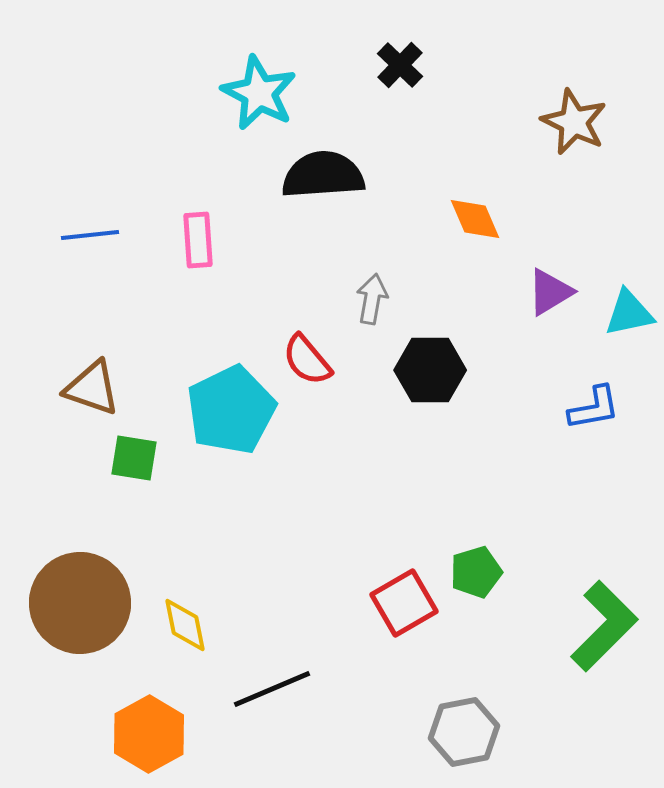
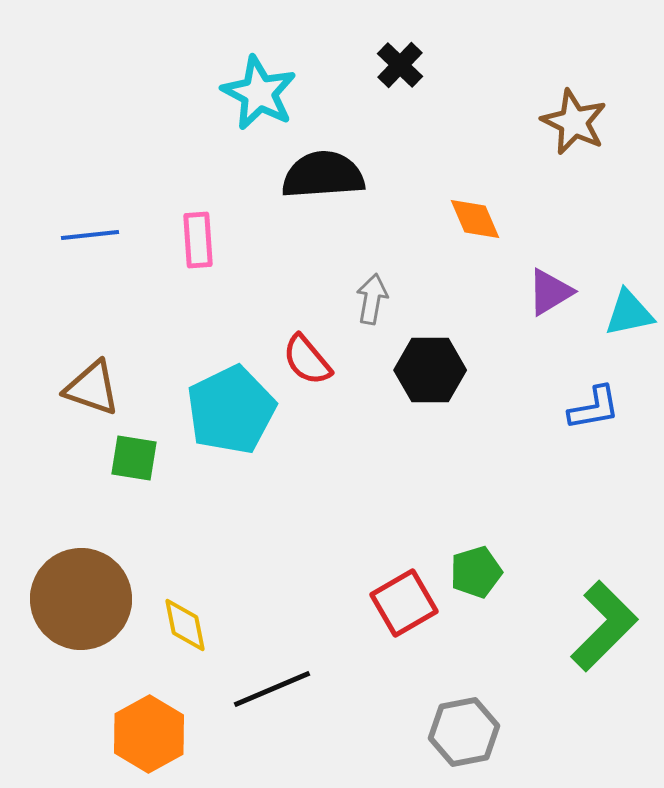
brown circle: moved 1 px right, 4 px up
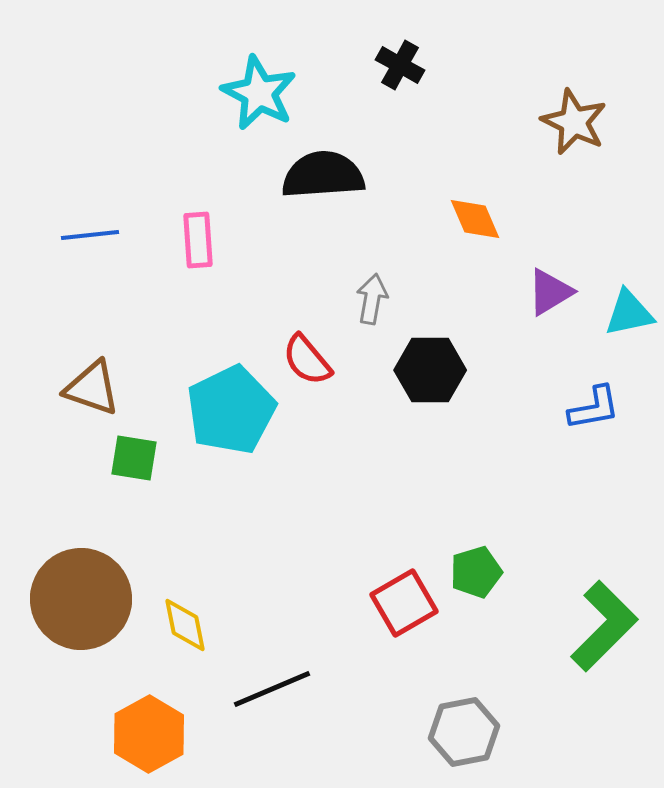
black cross: rotated 15 degrees counterclockwise
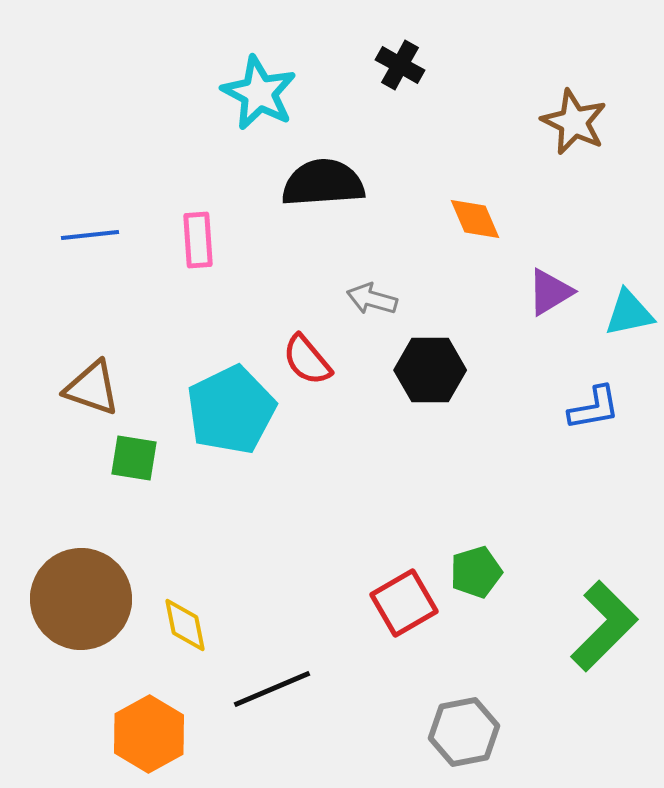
black semicircle: moved 8 px down
gray arrow: rotated 84 degrees counterclockwise
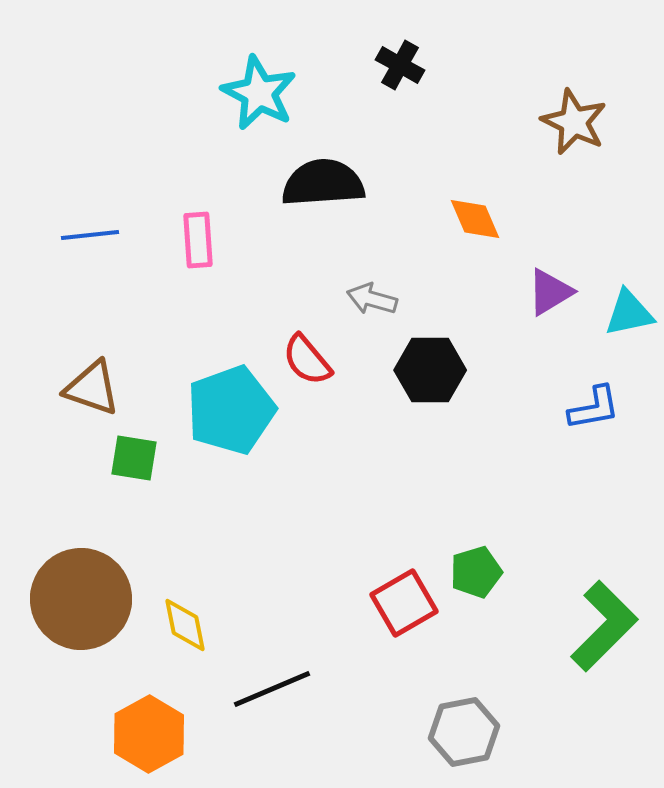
cyan pentagon: rotated 6 degrees clockwise
